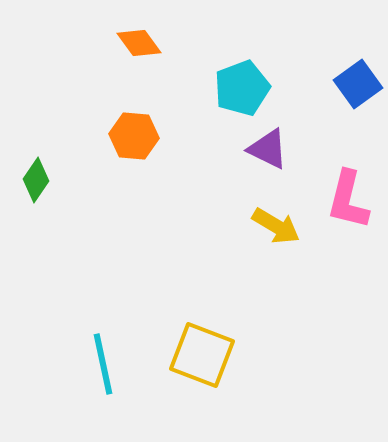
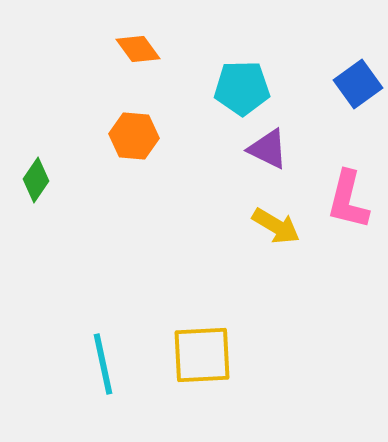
orange diamond: moved 1 px left, 6 px down
cyan pentagon: rotated 20 degrees clockwise
yellow square: rotated 24 degrees counterclockwise
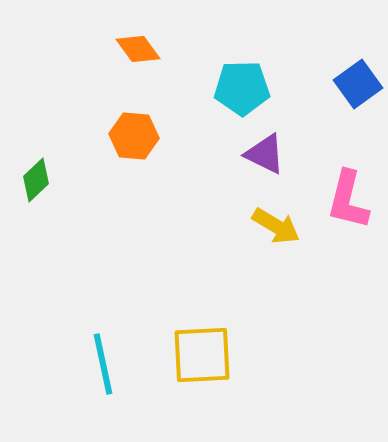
purple triangle: moved 3 px left, 5 px down
green diamond: rotated 12 degrees clockwise
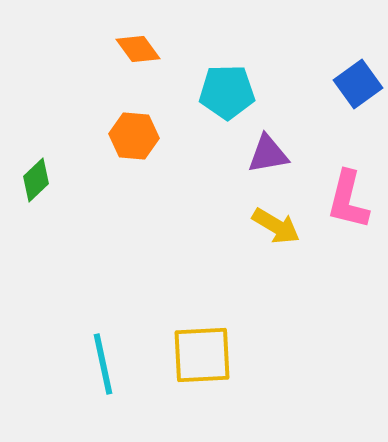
cyan pentagon: moved 15 px left, 4 px down
purple triangle: moved 3 px right; rotated 36 degrees counterclockwise
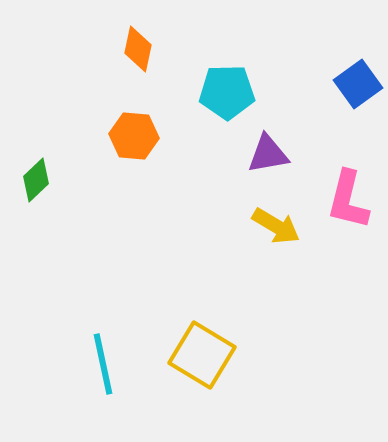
orange diamond: rotated 48 degrees clockwise
yellow square: rotated 34 degrees clockwise
